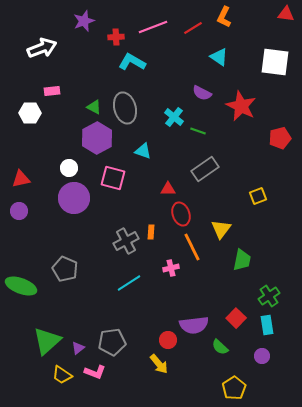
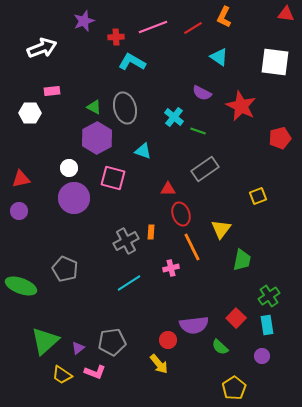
green triangle at (47, 341): moved 2 px left
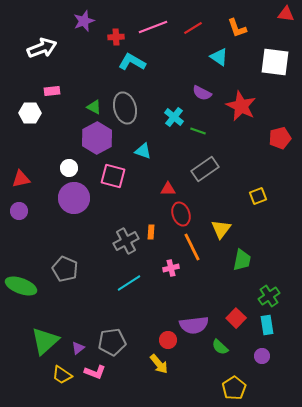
orange L-shape at (224, 17): moved 13 px right, 11 px down; rotated 45 degrees counterclockwise
pink square at (113, 178): moved 2 px up
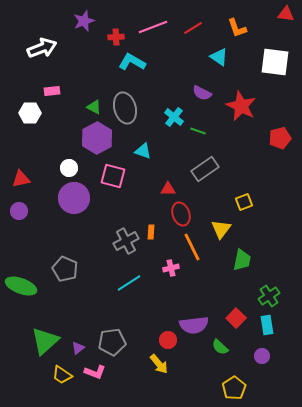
yellow square at (258, 196): moved 14 px left, 6 px down
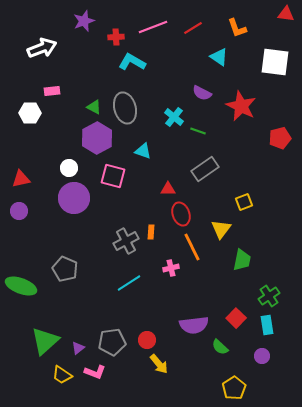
red circle at (168, 340): moved 21 px left
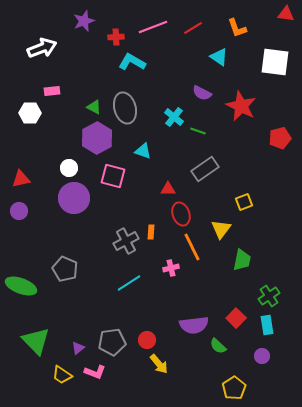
green triangle at (45, 341): moved 9 px left; rotated 32 degrees counterclockwise
green semicircle at (220, 347): moved 2 px left, 1 px up
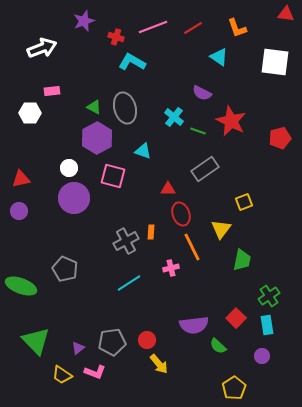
red cross at (116, 37): rotated 21 degrees clockwise
red star at (241, 106): moved 10 px left, 15 px down
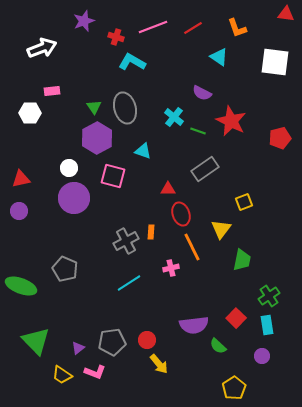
green triangle at (94, 107): rotated 28 degrees clockwise
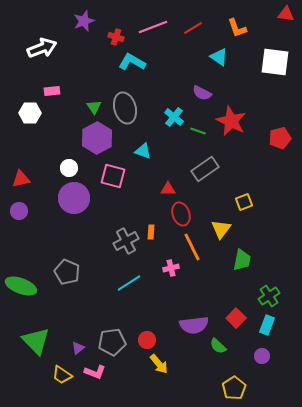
gray pentagon at (65, 269): moved 2 px right, 3 px down
cyan rectangle at (267, 325): rotated 30 degrees clockwise
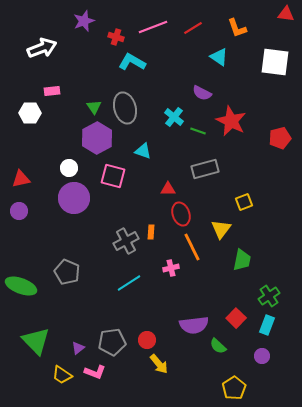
gray rectangle at (205, 169): rotated 20 degrees clockwise
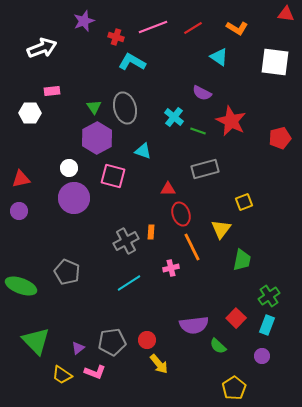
orange L-shape at (237, 28): rotated 40 degrees counterclockwise
